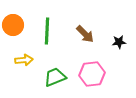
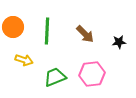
orange circle: moved 2 px down
yellow arrow: rotated 24 degrees clockwise
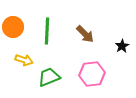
black star: moved 3 px right, 4 px down; rotated 24 degrees counterclockwise
green trapezoid: moved 6 px left
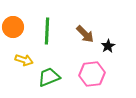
black star: moved 14 px left
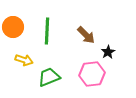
brown arrow: moved 1 px right, 1 px down
black star: moved 6 px down
